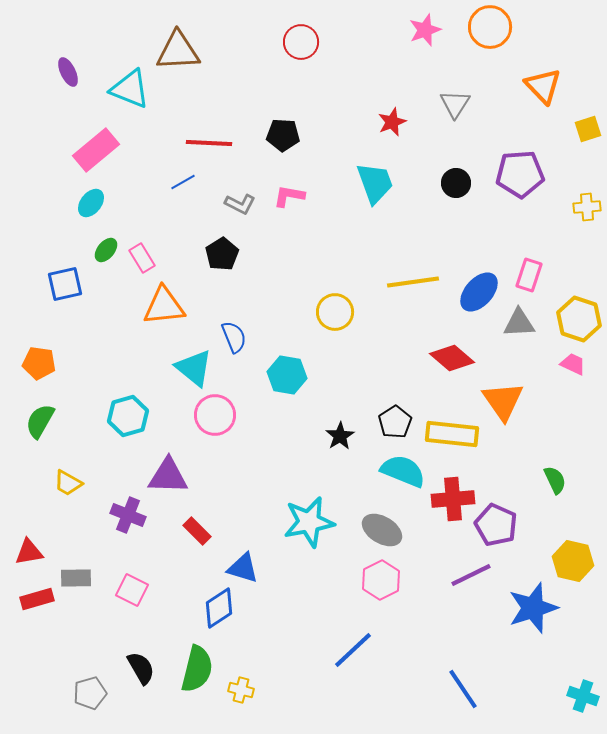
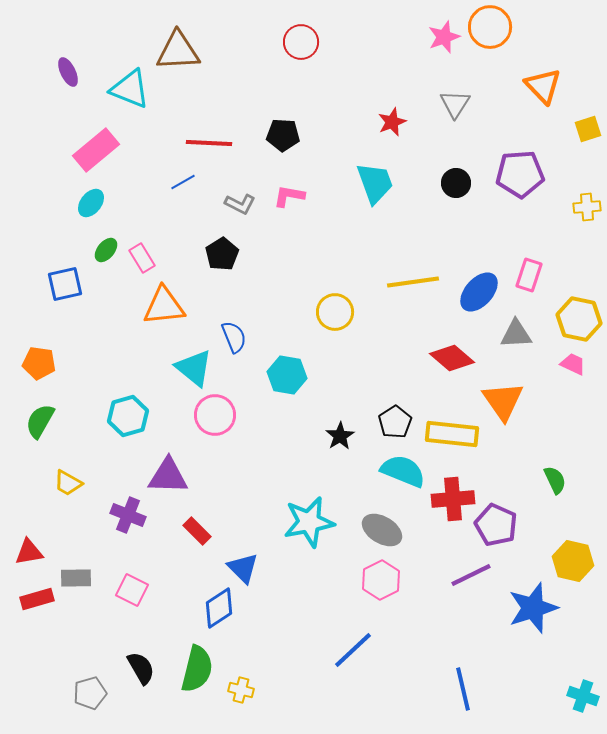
pink star at (425, 30): moved 19 px right, 7 px down
yellow hexagon at (579, 319): rotated 6 degrees counterclockwise
gray triangle at (519, 323): moved 3 px left, 11 px down
blue triangle at (243, 568): rotated 28 degrees clockwise
blue line at (463, 689): rotated 21 degrees clockwise
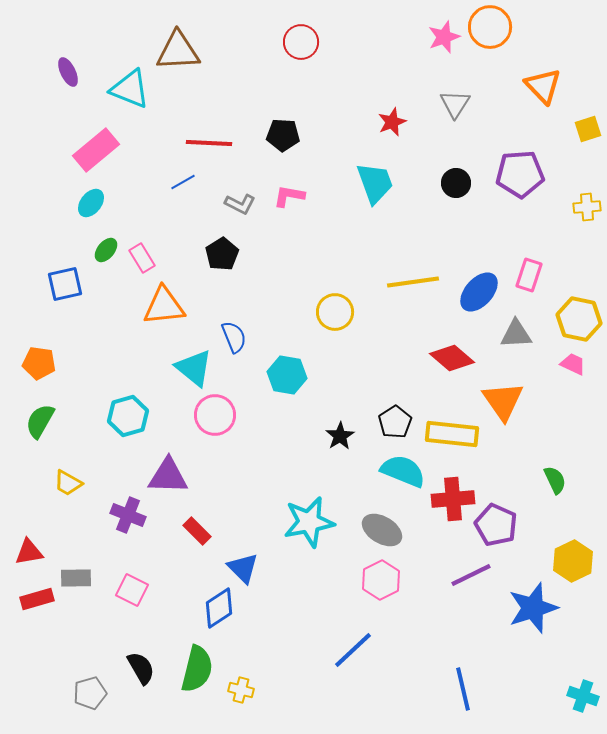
yellow hexagon at (573, 561): rotated 21 degrees clockwise
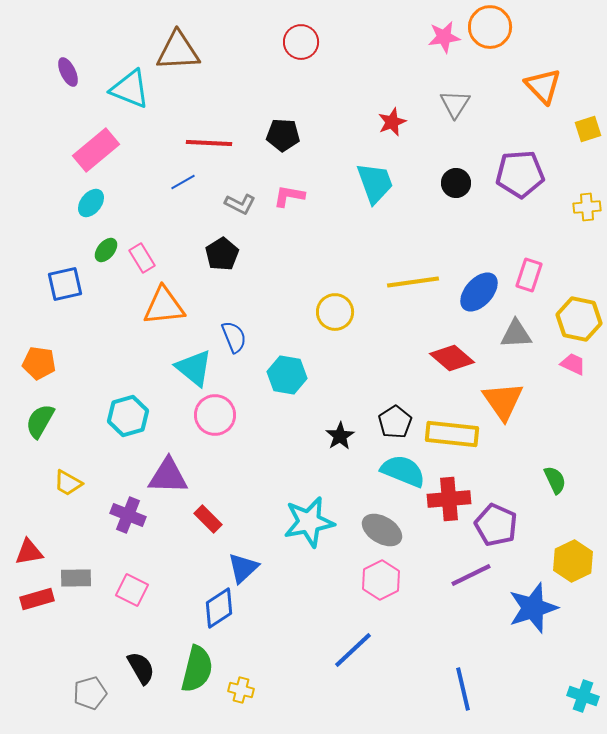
pink star at (444, 37): rotated 12 degrees clockwise
red cross at (453, 499): moved 4 px left
red rectangle at (197, 531): moved 11 px right, 12 px up
blue triangle at (243, 568): rotated 32 degrees clockwise
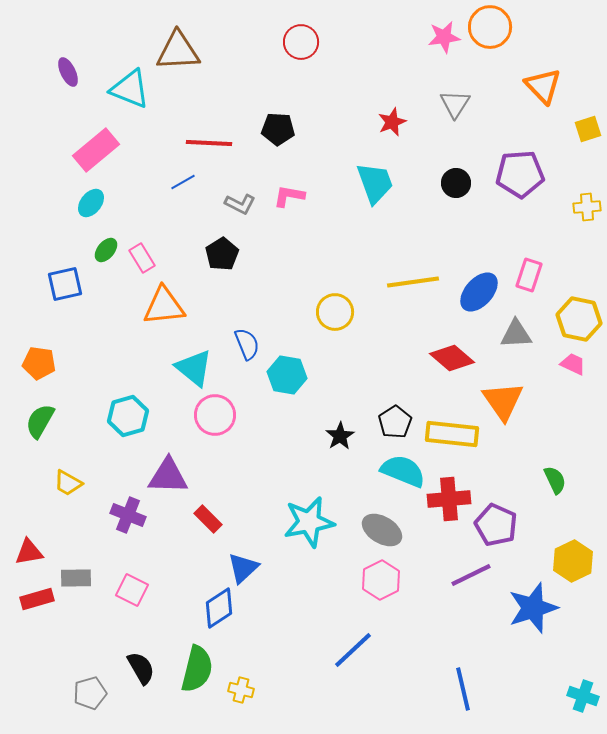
black pentagon at (283, 135): moved 5 px left, 6 px up
blue semicircle at (234, 337): moved 13 px right, 7 px down
